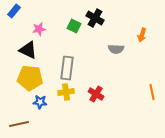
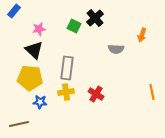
black cross: rotated 18 degrees clockwise
black triangle: moved 6 px right; rotated 18 degrees clockwise
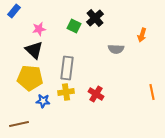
blue star: moved 3 px right, 1 px up
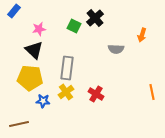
yellow cross: rotated 28 degrees counterclockwise
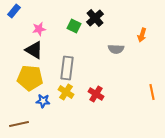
black triangle: rotated 12 degrees counterclockwise
yellow cross: rotated 21 degrees counterclockwise
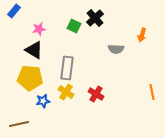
blue star: rotated 16 degrees counterclockwise
